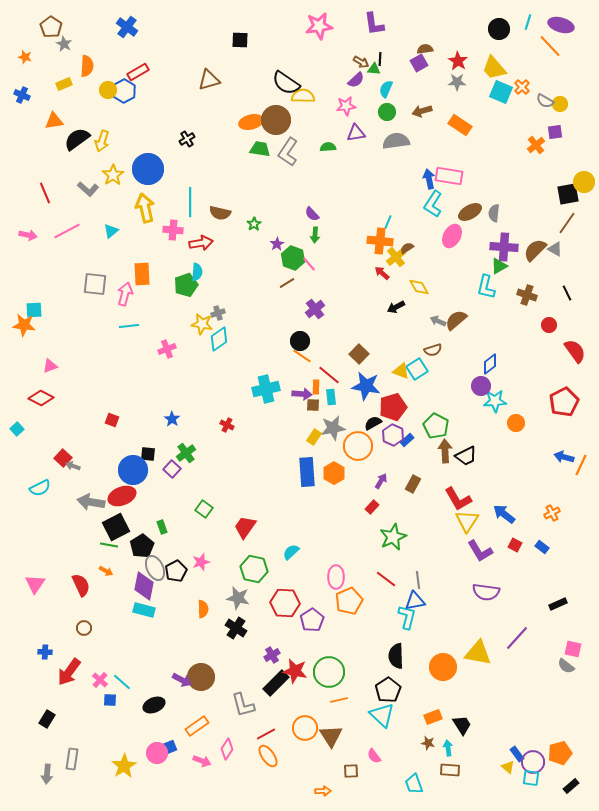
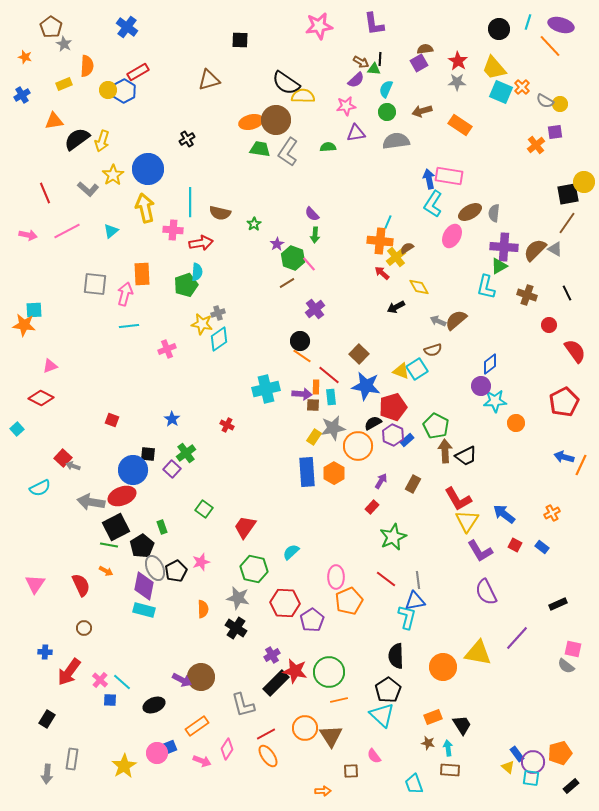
blue cross at (22, 95): rotated 35 degrees clockwise
purple semicircle at (486, 592): rotated 56 degrees clockwise
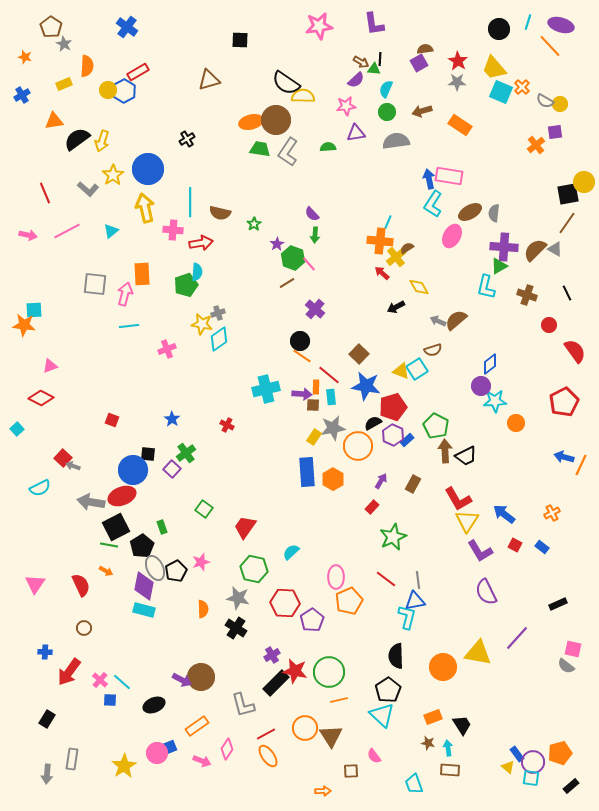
purple cross at (315, 309): rotated 12 degrees counterclockwise
orange hexagon at (334, 473): moved 1 px left, 6 px down
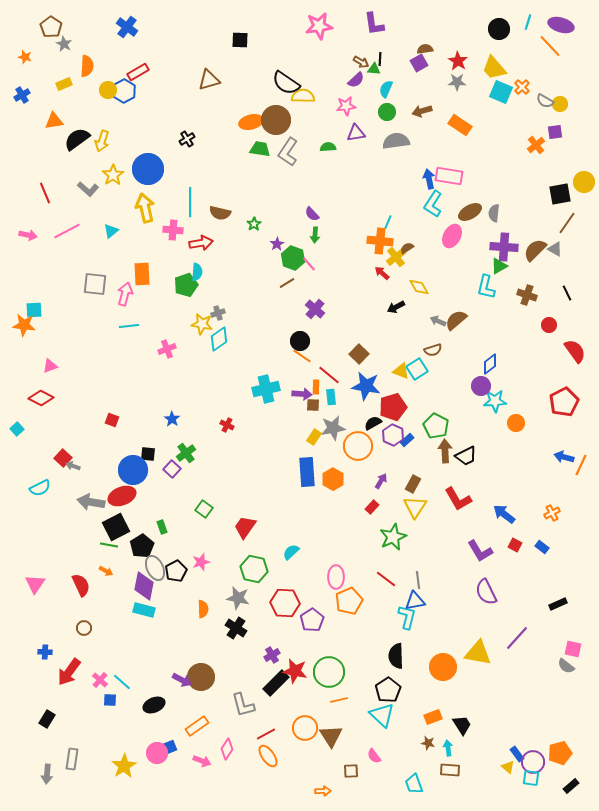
black square at (568, 194): moved 8 px left
yellow triangle at (467, 521): moved 52 px left, 14 px up
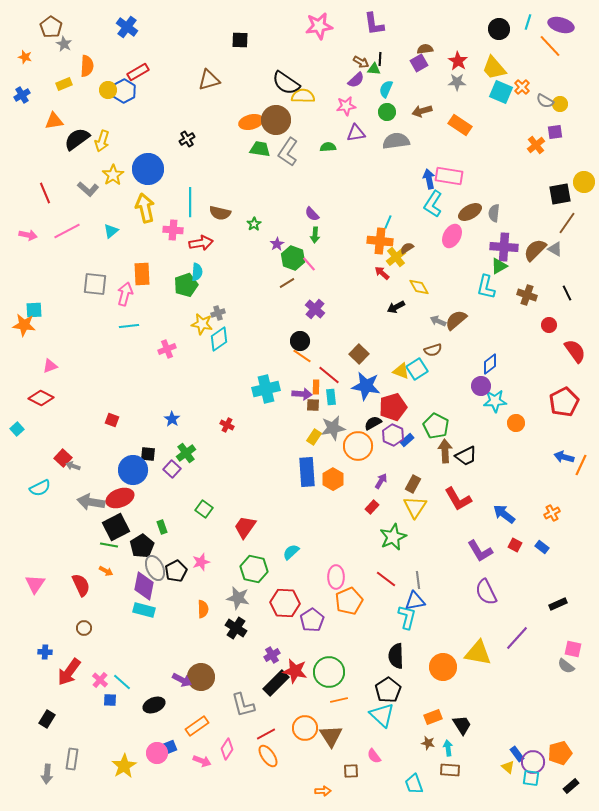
red ellipse at (122, 496): moved 2 px left, 2 px down
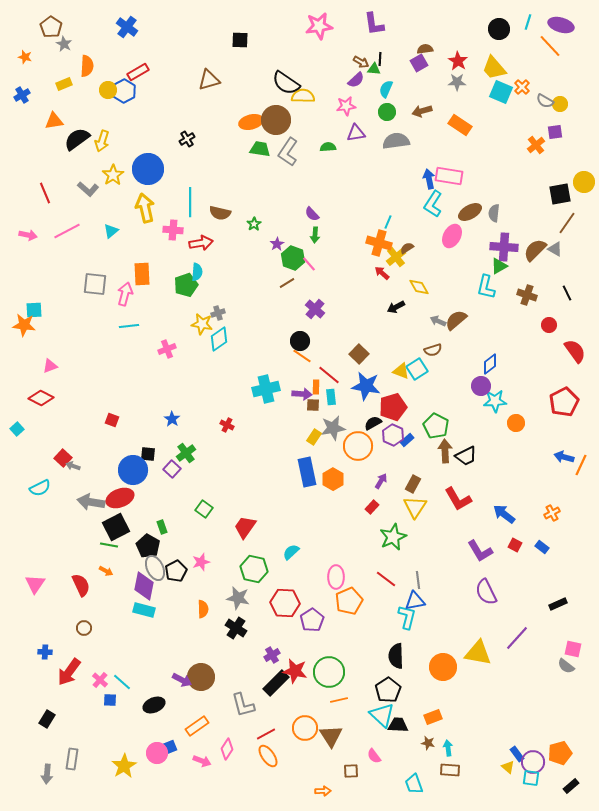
orange cross at (380, 241): moved 1 px left, 2 px down; rotated 10 degrees clockwise
blue rectangle at (307, 472): rotated 8 degrees counterclockwise
black pentagon at (142, 546): moved 6 px right; rotated 10 degrees counterclockwise
black trapezoid at (462, 725): moved 64 px left; rotated 55 degrees counterclockwise
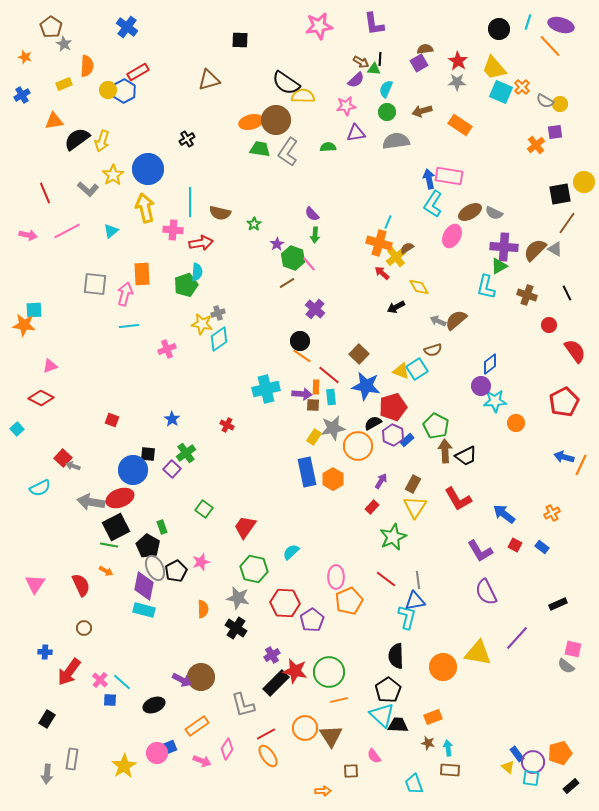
gray semicircle at (494, 213): rotated 72 degrees counterclockwise
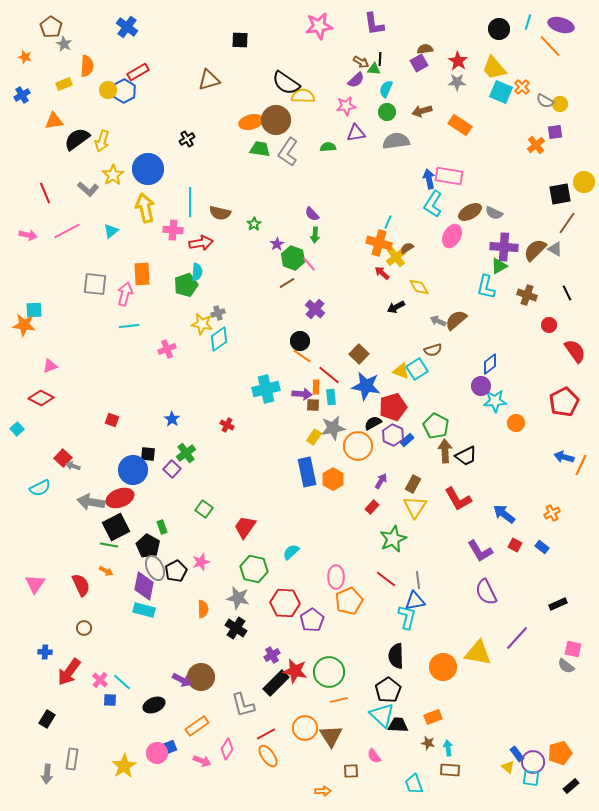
green star at (393, 537): moved 2 px down
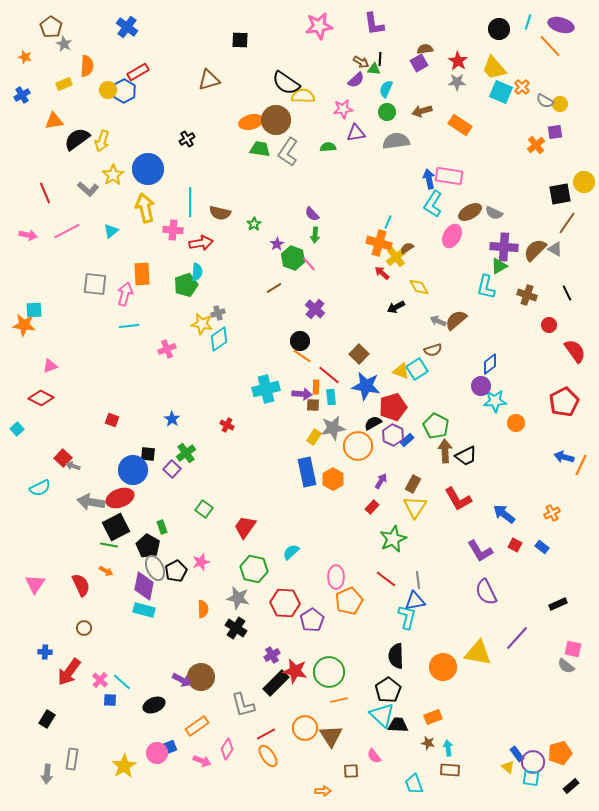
pink star at (346, 106): moved 3 px left, 3 px down
brown line at (287, 283): moved 13 px left, 5 px down
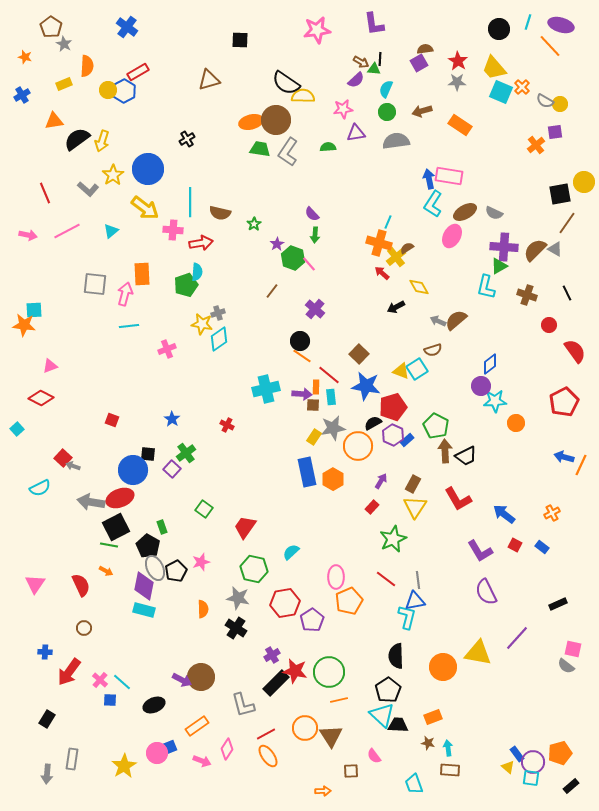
pink star at (319, 26): moved 2 px left, 4 px down
yellow arrow at (145, 208): rotated 140 degrees clockwise
brown ellipse at (470, 212): moved 5 px left
brown line at (274, 288): moved 2 px left, 3 px down; rotated 21 degrees counterclockwise
red hexagon at (285, 603): rotated 12 degrees counterclockwise
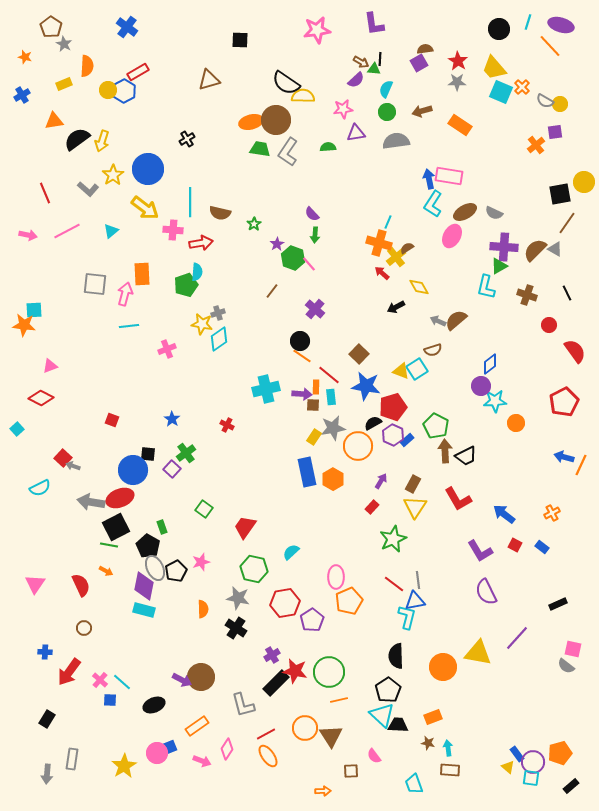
red line at (386, 579): moved 8 px right, 5 px down
